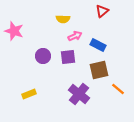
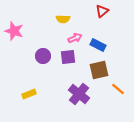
pink arrow: moved 2 px down
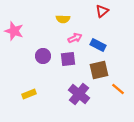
purple square: moved 2 px down
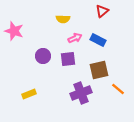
blue rectangle: moved 5 px up
purple cross: moved 2 px right, 1 px up; rotated 30 degrees clockwise
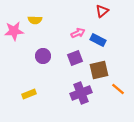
yellow semicircle: moved 28 px left, 1 px down
pink star: rotated 24 degrees counterclockwise
pink arrow: moved 3 px right, 5 px up
purple square: moved 7 px right, 1 px up; rotated 14 degrees counterclockwise
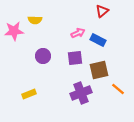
purple square: rotated 14 degrees clockwise
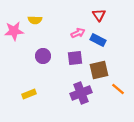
red triangle: moved 3 px left, 4 px down; rotated 24 degrees counterclockwise
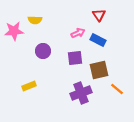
purple circle: moved 5 px up
orange line: moved 1 px left
yellow rectangle: moved 8 px up
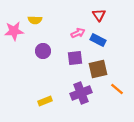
brown square: moved 1 px left, 1 px up
yellow rectangle: moved 16 px right, 15 px down
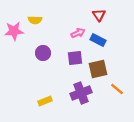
purple circle: moved 2 px down
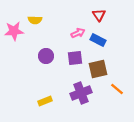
purple circle: moved 3 px right, 3 px down
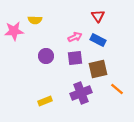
red triangle: moved 1 px left, 1 px down
pink arrow: moved 3 px left, 4 px down
